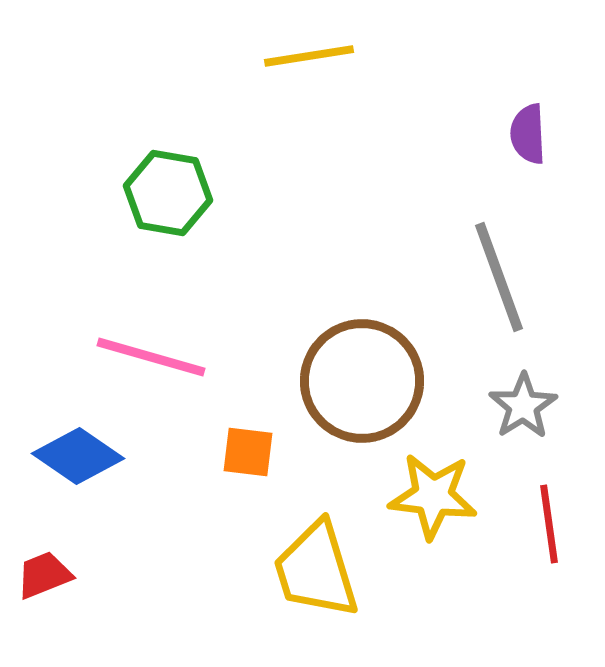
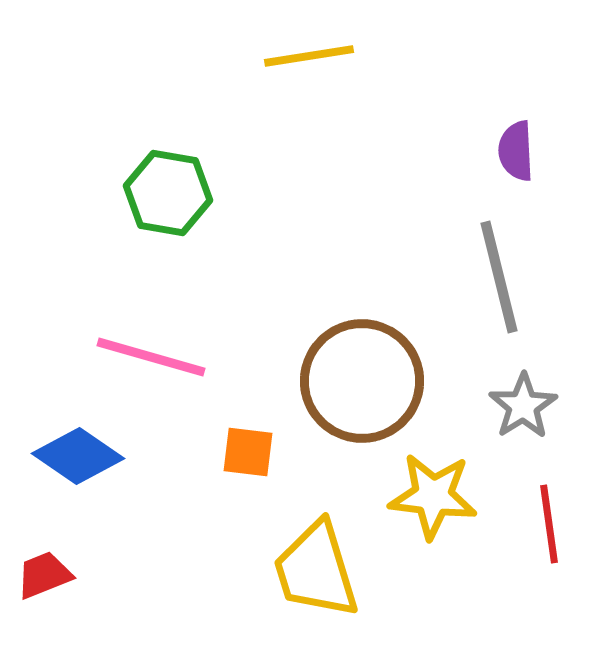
purple semicircle: moved 12 px left, 17 px down
gray line: rotated 6 degrees clockwise
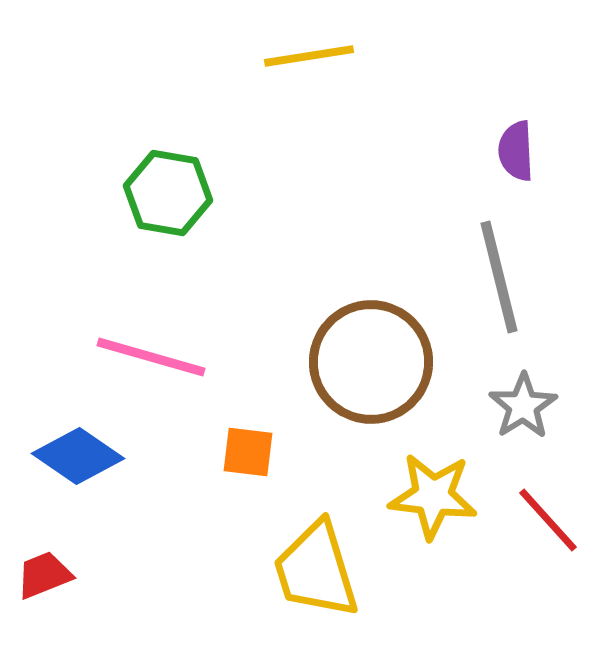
brown circle: moved 9 px right, 19 px up
red line: moved 1 px left, 4 px up; rotated 34 degrees counterclockwise
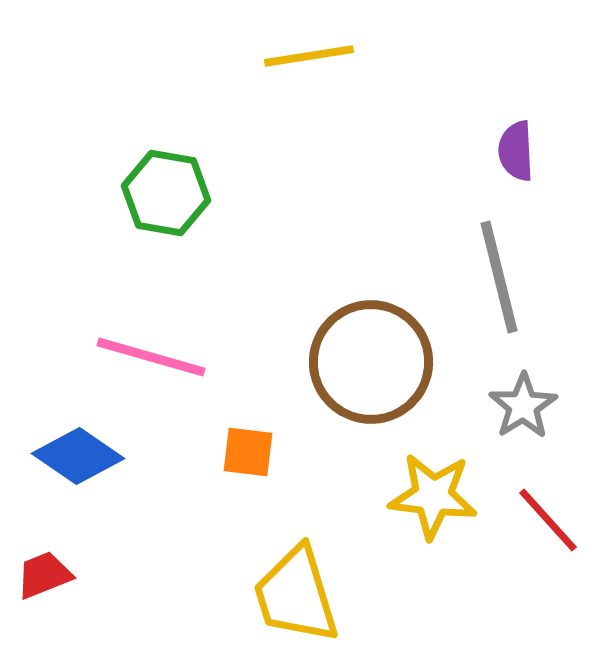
green hexagon: moved 2 px left
yellow trapezoid: moved 20 px left, 25 px down
